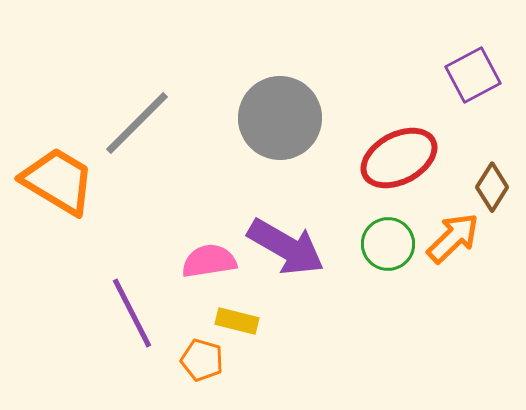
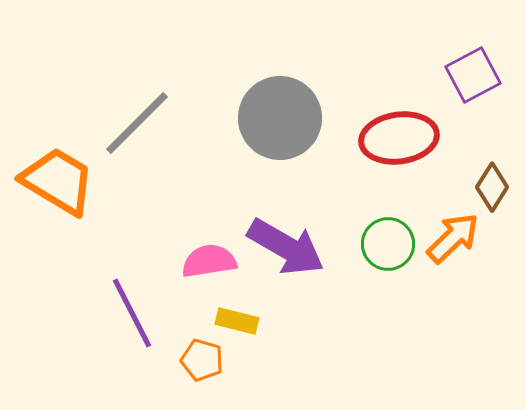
red ellipse: moved 20 px up; rotated 20 degrees clockwise
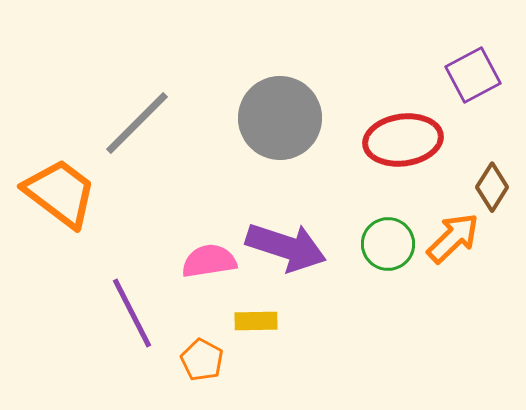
red ellipse: moved 4 px right, 2 px down
orange trapezoid: moved 2 px right, 12 px down; rotated 6 degrees clockwise
purple arrow: rotated 12 degrees counterclockwise
yellow rectangle: moved 19 px right; rotated 15 degrees counterclockwise
orange pentagon: rotated 12 degrees clockwise
